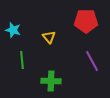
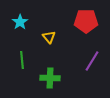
cyan star: moved 7 px right, 8 px up; rotated 21 degrees clockwise
purple line: rotated 60 degrees clockwise
green cross: moved 1 px left, 3 px up
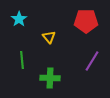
cyan star: moved 1 px left, 3 px up
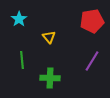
red pentagon: moved 6 px right; rotated 10 degrees counterclockwise
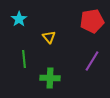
green line: moved 2 px right, 1 px up
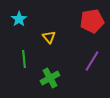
green cross: rotated 30 degrees counterclockwise
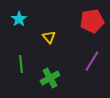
green line: moved 3 px left, 5 px down
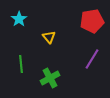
purple line: moved 2 px up
